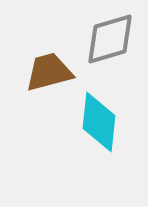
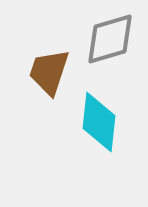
brown trapezoid: rotated 57 degrees counterclockwise
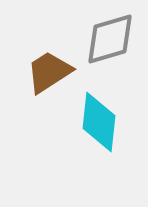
brown trapezoid: rotated 39 degrees clockwise
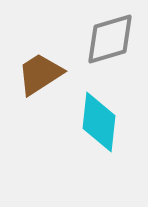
brown trapezoid: moved 9 px left, 2 px down
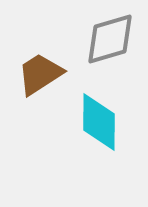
cyan diamond: rotated 6 degrees counterclockwise
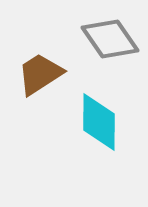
gray diamond: rotated 72 degrees clockwise
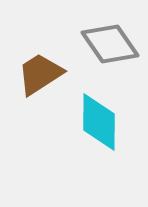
gray diamond: moved 5 px down
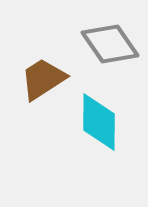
brown trapezoid: moved 3 px right, 5 px down
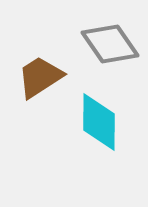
brown trapezoid: moved 3 px left, 2 px up
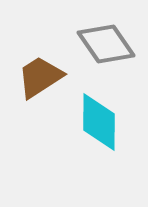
gray diamond: moved 4 px left
